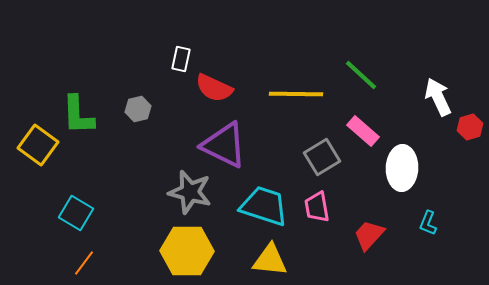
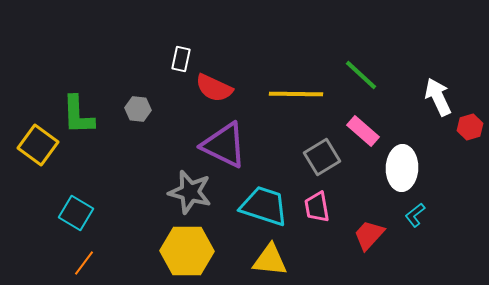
gray hexagon: rotated 20 degrees clockwise
cyan L-shape: moved 13 px left, 8 px up; rotated 30 degrees clockwise
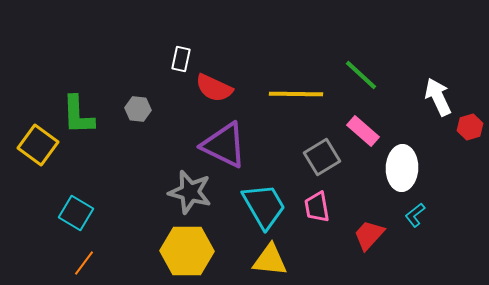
cyan trapezoid: rotated 42 degrees clockwise
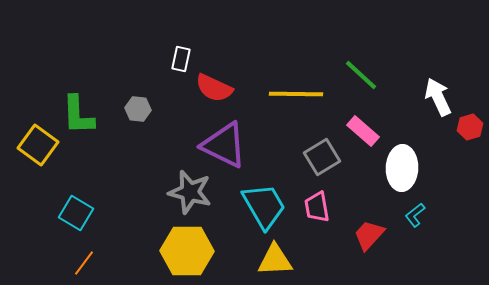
yellow triangle: moved 5 px right; rotated 9 degrees counterclockwise
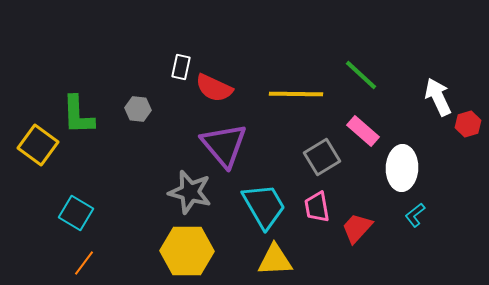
white rectangle: moved 8 px down
red hexagon: moved 2 px left, 3 px up
purple triangle: rotated 24 degrees clockwise
red trapezoid: moved 12 px left, 7 px up
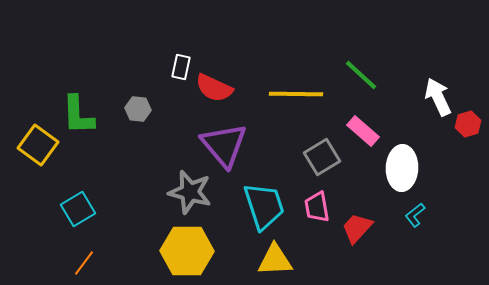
cyan trapezoid: rotated 12 degrees clockwise
cyan square: moved 2 px right, 4 px up; rotated 28 degrees clockwise
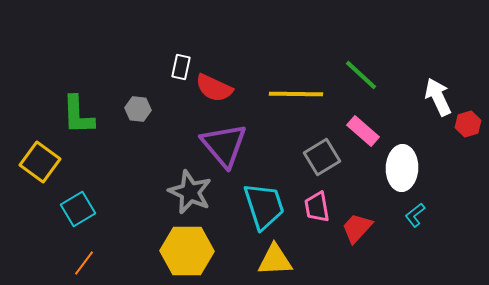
yellow square: moved 2 px right, 17 px down
gray star: rotated 9 degrees clockwise
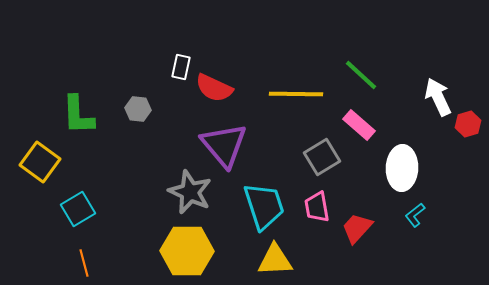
pink rectangle: moved 4 px left, 6 px up
orange line: rotated 52 degrees counterclockwise
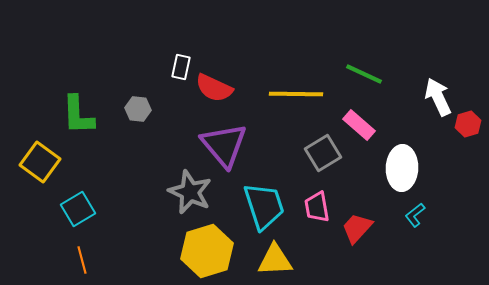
green line: moved 3 px right, 1 px up; rotated 18 degrees counterclockwise
gray square: moved 1 px right, 4 px up
yellow hexagon: moved 20 px right; rotated 18 degrees counterclockwise
orange line: moved 2 px left, 3 px up
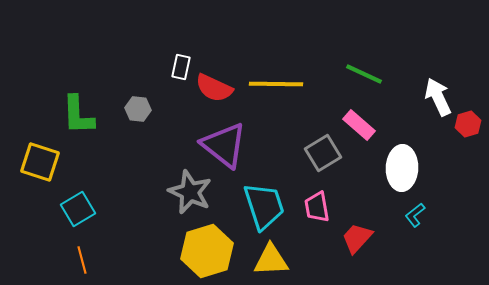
yellow line: moved 20 px left, 10 px up
purple triangle: rotated 12 degrees counterclockwise
yellow square: rotated 18 degrees counterclockwise
red trapezoid: moved 10 px down
yellow triangle: moved 4 px left
